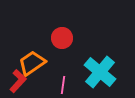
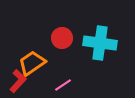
cyan cross: moved 29 px up; rotated 32 degrees counterclockwise
pink line: rotated 48 degrees clockwise
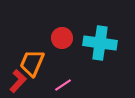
orange trapezoid: rotated 32 degrees counterclockwise
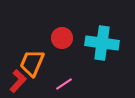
cyan cross: moved 2 px right
pink line: moved 1 px right, 1 px up
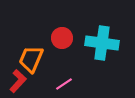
orange trapezoid: moved 1 px left, 4 px up
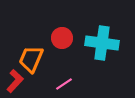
red L-shape: moved 3 px left
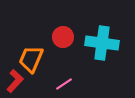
red circle: moved 1 px right, 1 px up
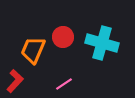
cyan cross: rotated 8 degrees clockwise
orange trapezoid: moved 2 px right, 9 px up
